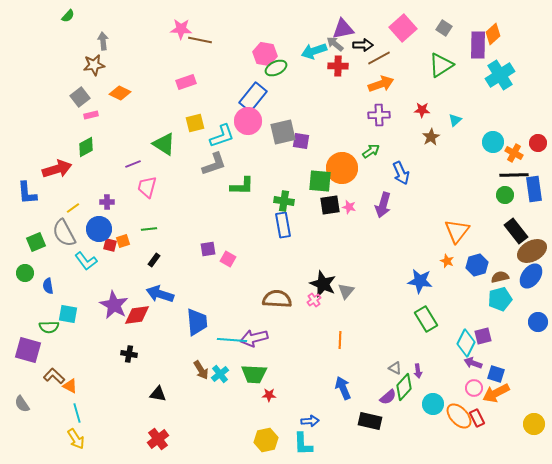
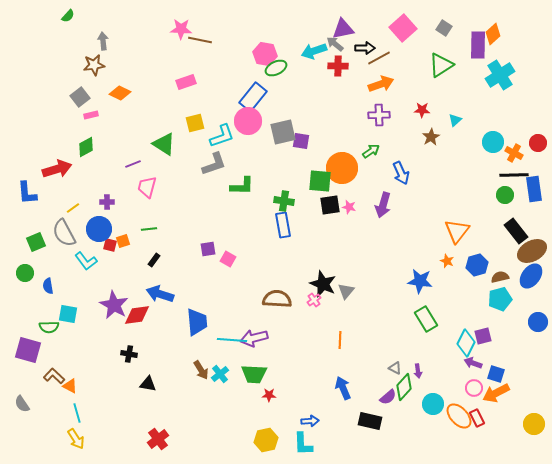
black arrow at (363, 45): moved 2 px right, 3 px down
black triangle at (158, 394): moved 10 px left, 10 px up
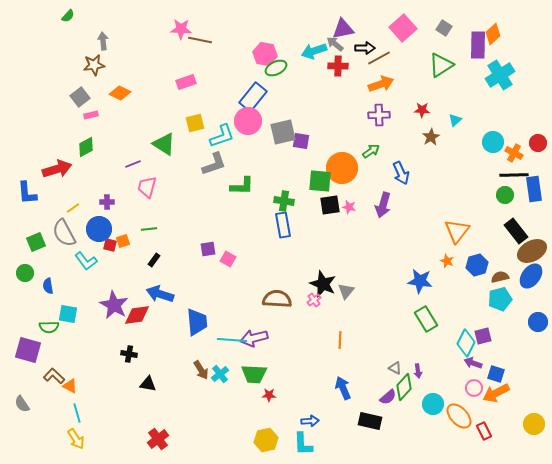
red rectangle at (477, 418): moved 7 px right, 13 px down
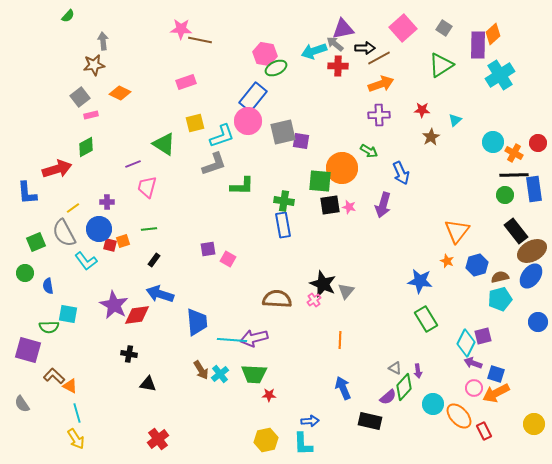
green arrow at (371, 151): moved 2 px left; rotated 66 degrees clockwise
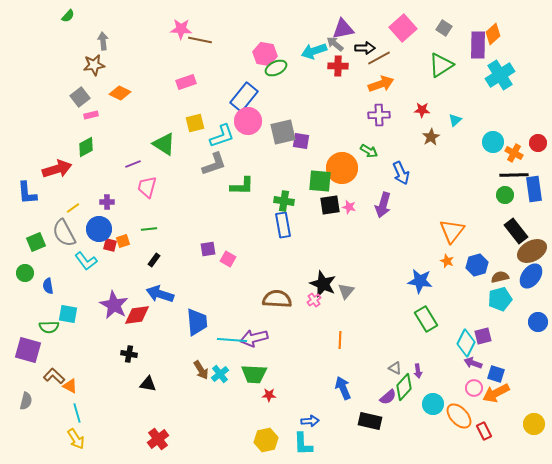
blue rectangle at (253, 97): moved 9 px left
orange triangle at (457, 231): moved 5 px left
gray semicircle at (22, 404): moved 4 px right, 3 px up; rotated 132 degrees counterclockwise
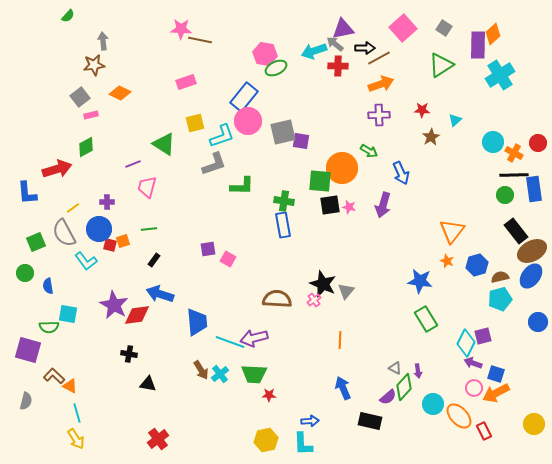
cyan line at (232, 340): moved 2 px left, 2 px down; rotated 16 degrees clockwise
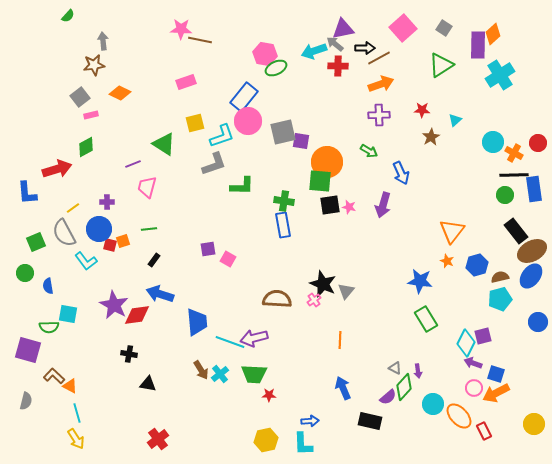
orange circle at (342, 168): moved 15 px left, 6 px up
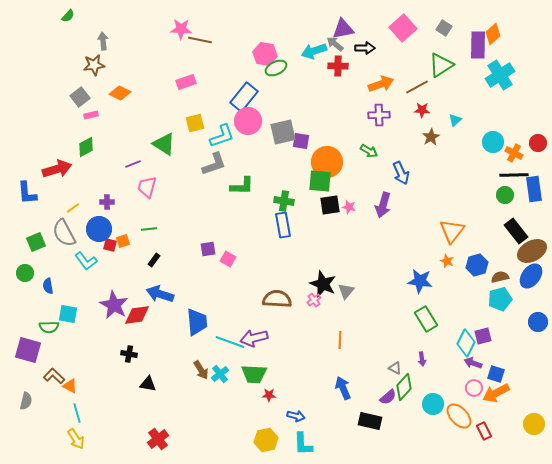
brown line at (379, 58): moved 38 px right, 29 px down
purple arrow at (418, 371): moved 4 px right, 12 px up
blue arrow at (310, 421): moved 14 px left, 5 px up; rotated 18 degrees clockwise
